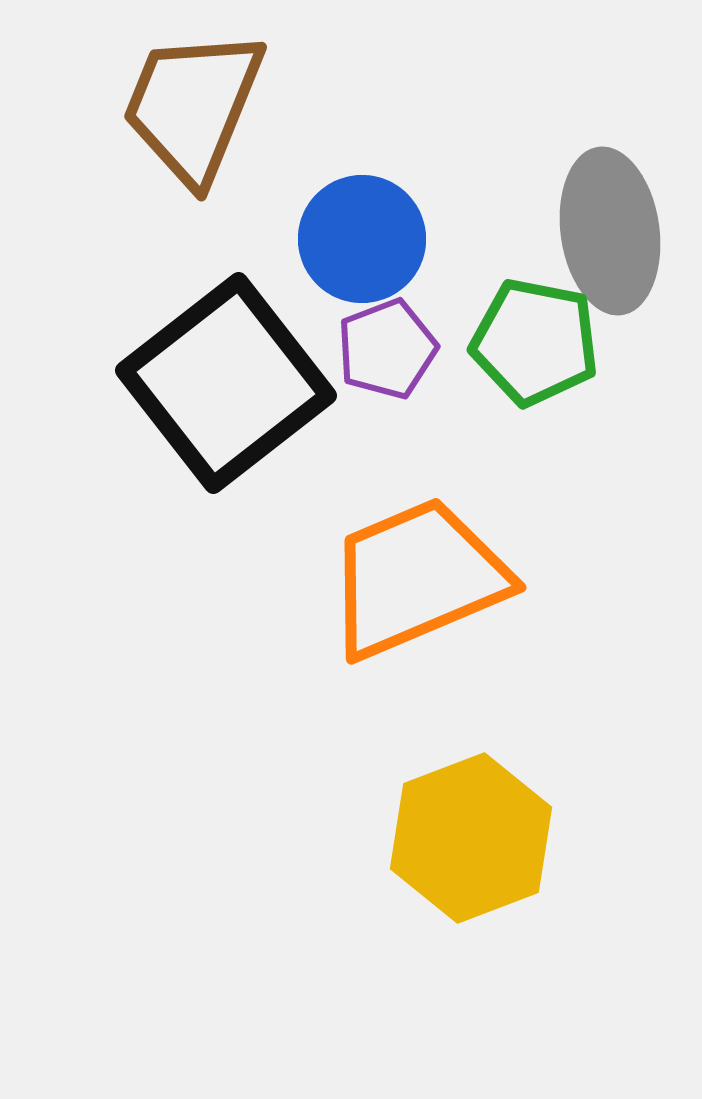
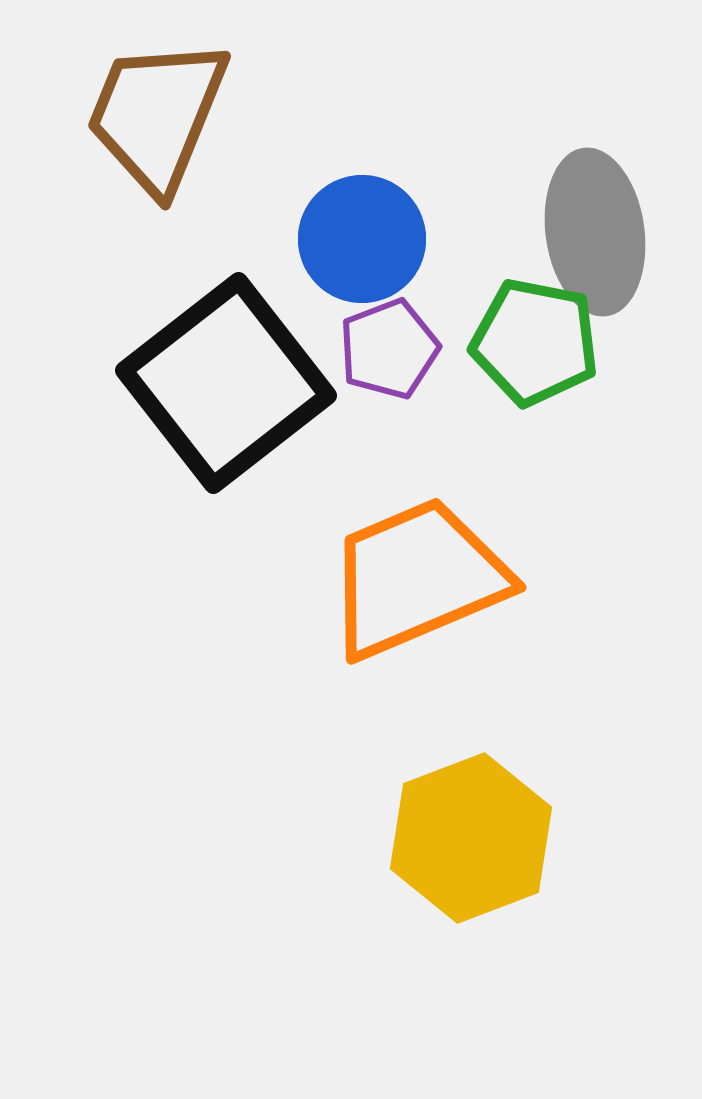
brown trapezoid: moved 36 px left, 9 px down
gray ellipse: moved 15 px left, 1 px down
purple pentagon: moved 2 px right
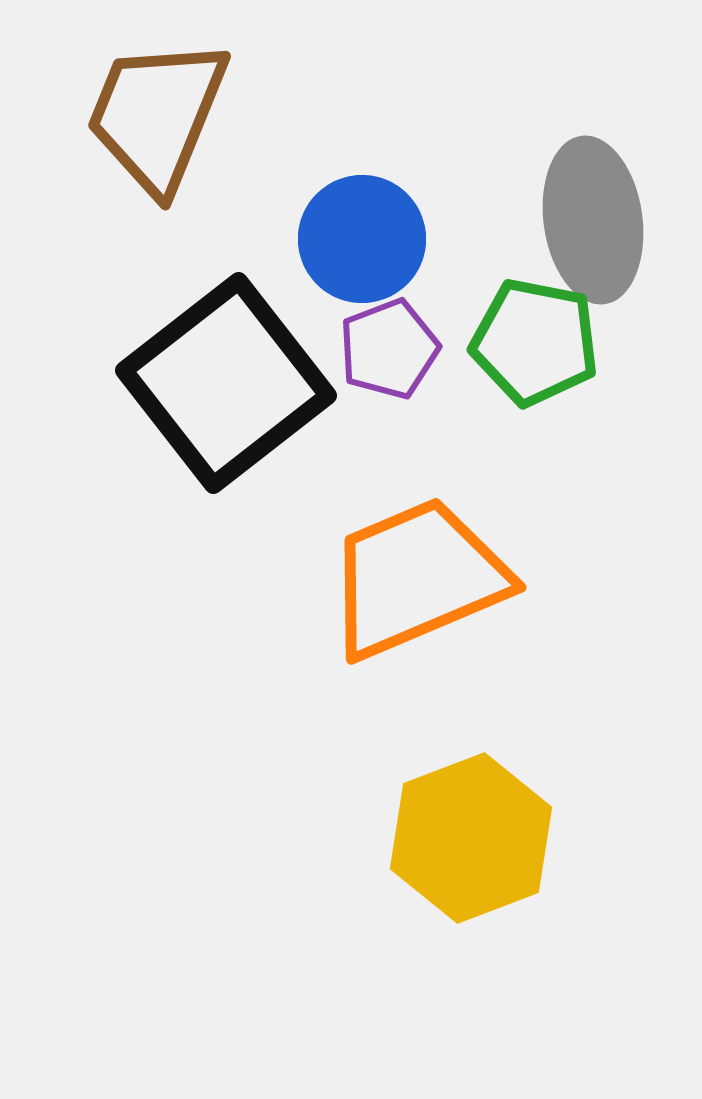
gray ellipse: moved 2 px left, 12 px up
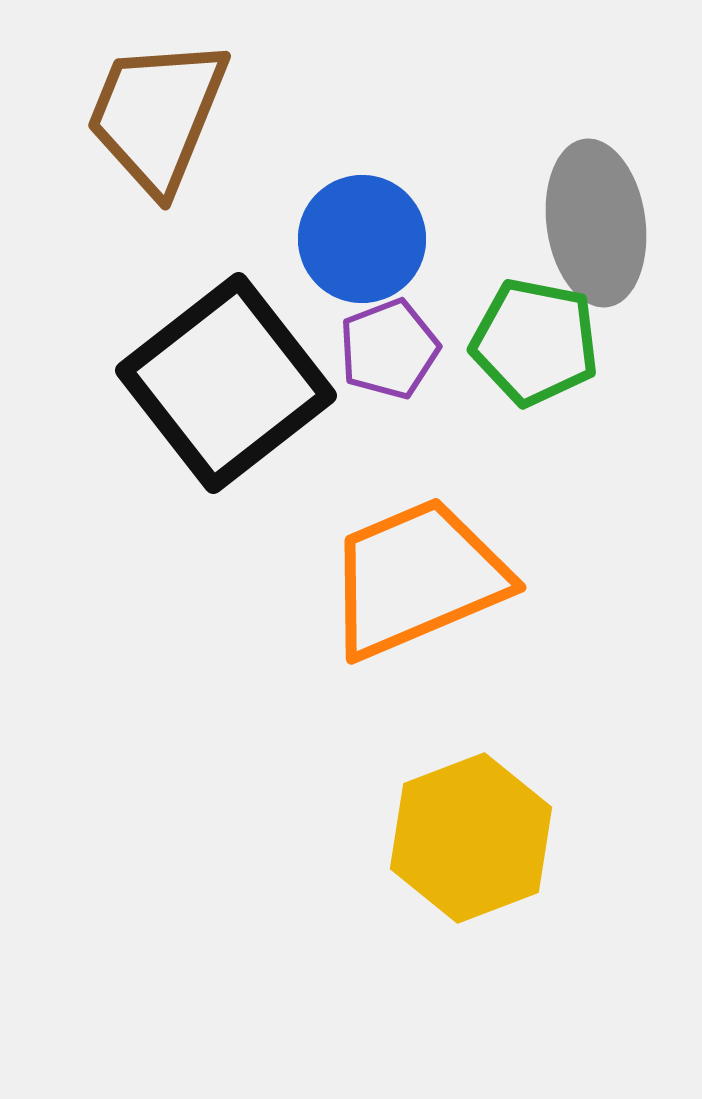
gray ellipse: moved 3 px right, 3 px down
